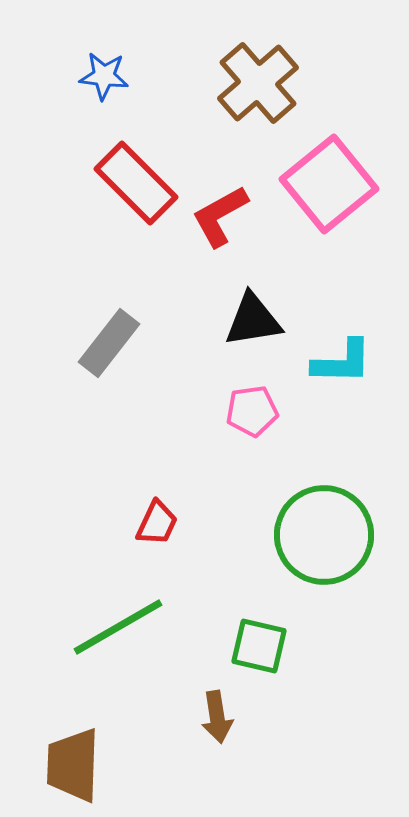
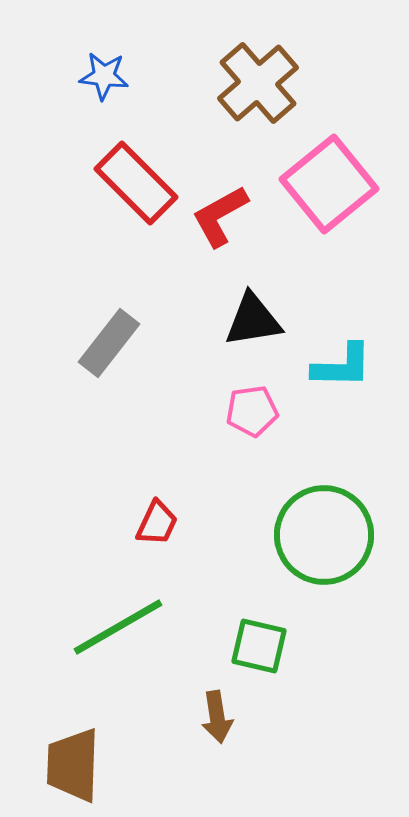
cyan L-shape: moved 4 px down
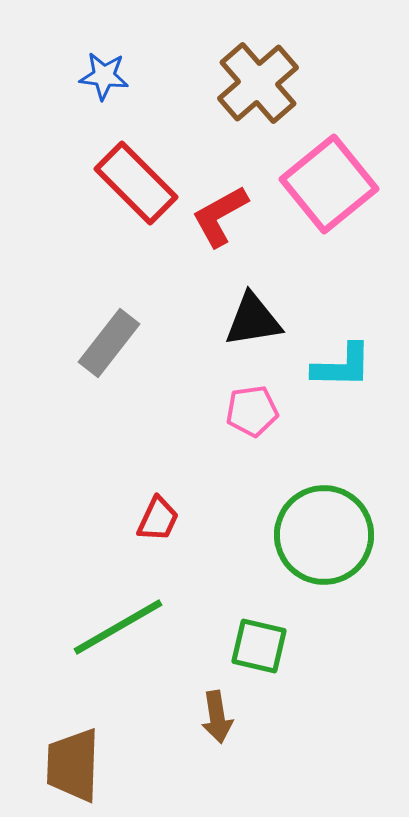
red trapezoid: moved 1 px right, 4 px up
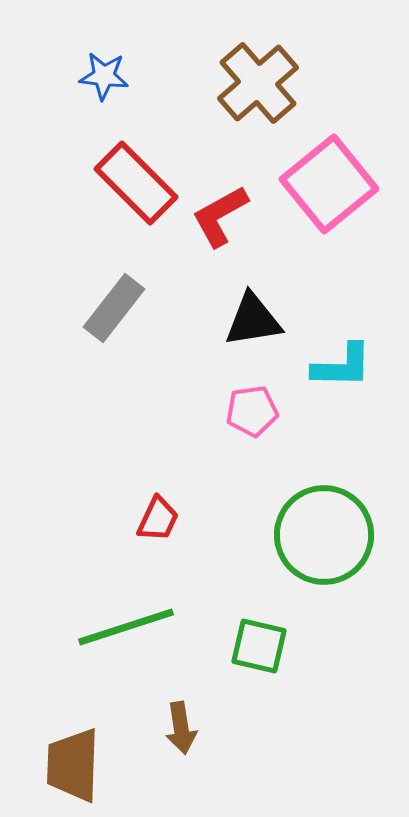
gray rectangle: moved 5 px right, 35 px up
green line: moved 8 px right; rotated 12 degrees clockwise
brown arrow: moved 36 px left, 11 px down
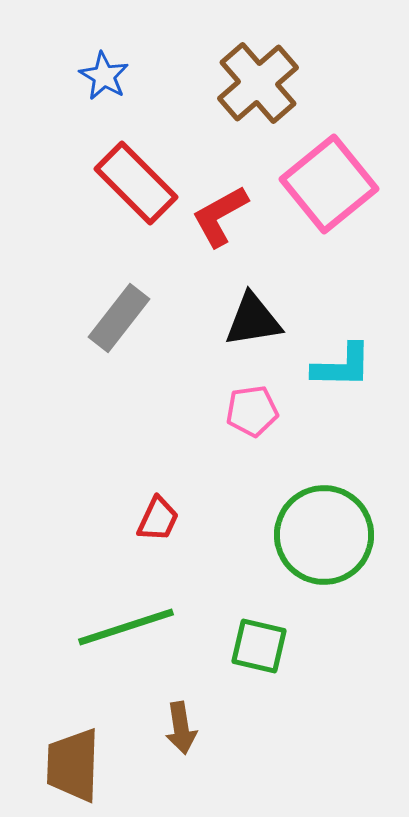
blue star: rotated 24 degrees clockwise
gray rectangle: moved 5 px right, 10 px down
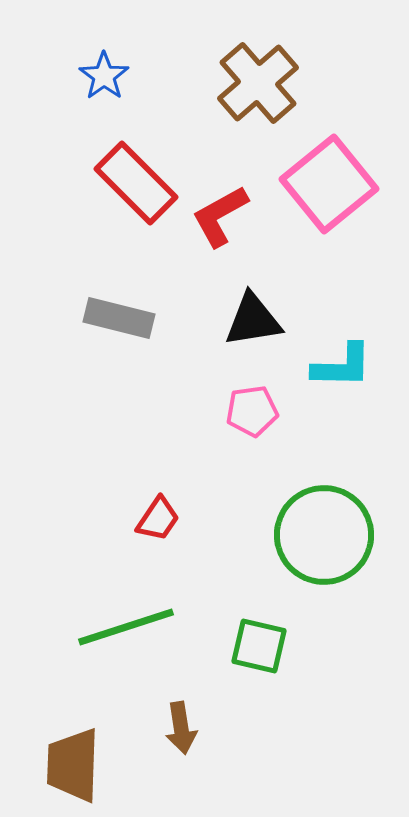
blue star: rotated 6 degrees clockwise
gray rectangle: rotated 66 degrees clockwise
red trapezoid: rotated 9 degrees clockwise
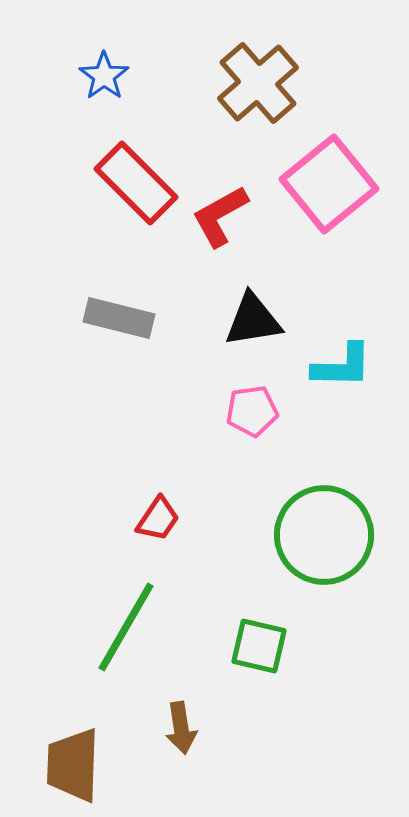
green line: rotated 42 degrees counterclockwise
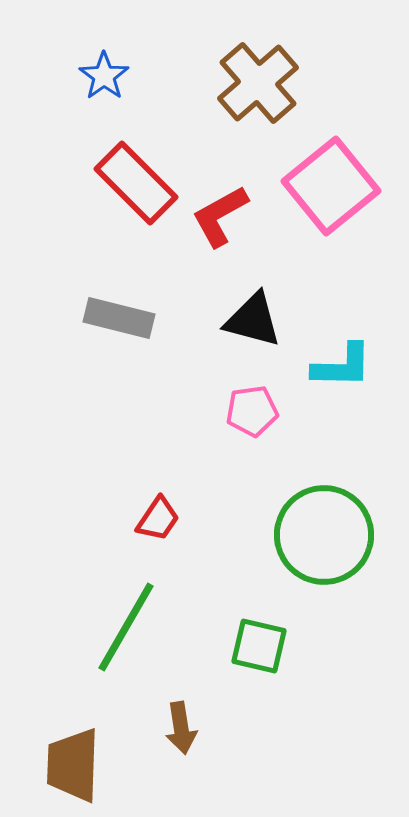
pink square: moved 2 px right, 2 px down
black triangle: rotated 24 degrees clockwise
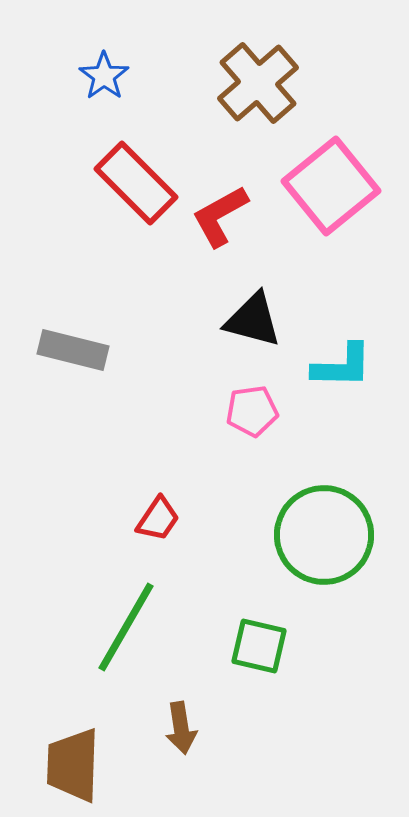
gray rectangle: moved 46 px left, 32 px down
